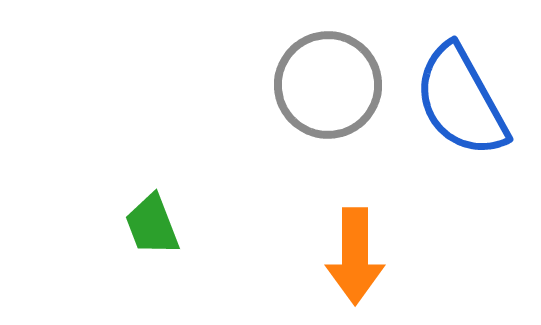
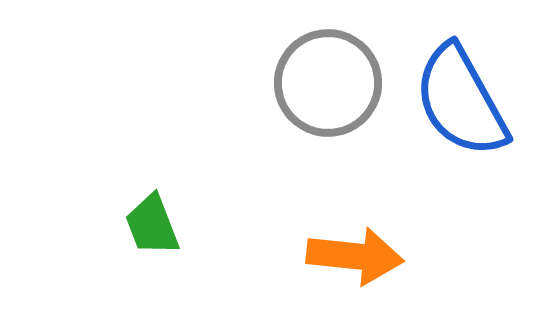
gray circle: moved 2 px up
orange arrow: rotated 84 degrees counterclockwise
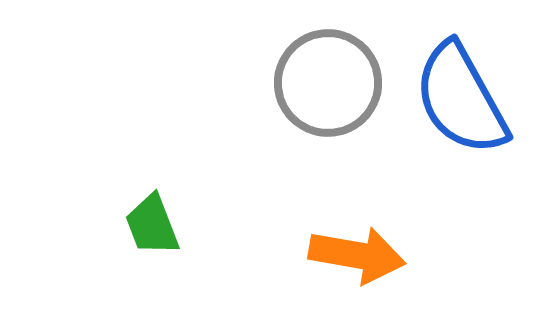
blue semicircle: moved 2 px up
orange arrow: moved 2 px right, 1 px up; rotated 4 degrees clockwise
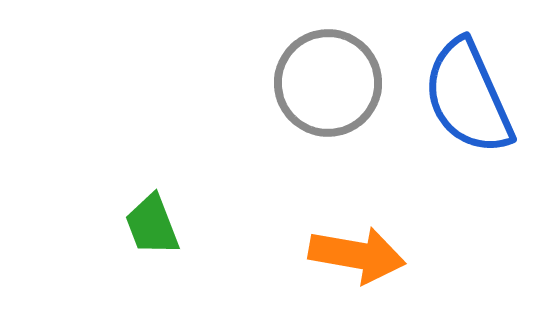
blue semicircle: moved 7 px right, 2 px up; rotated 5 degrees clockwise
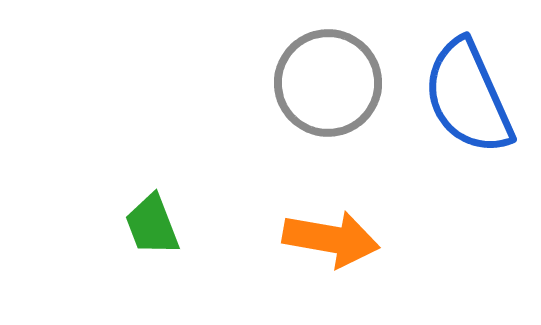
orange arrow: moved 26 px left, 16 px up
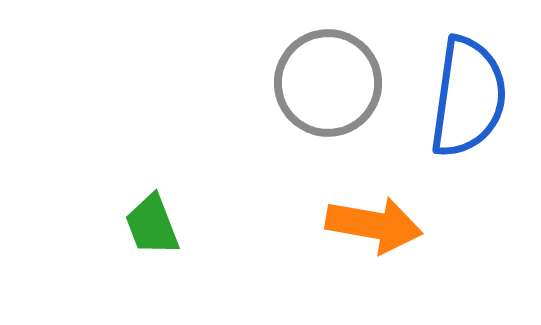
blue semicircle: rotated 148 degrees counterclockwise
orange arrow: moved 43 px right, 14 px up
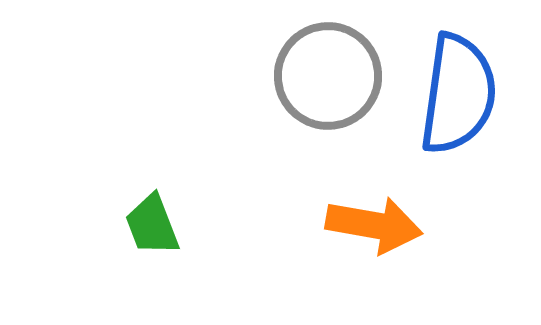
gray circle: moved 7 px up
blue semicircle: moved 10 px left, 3 px up
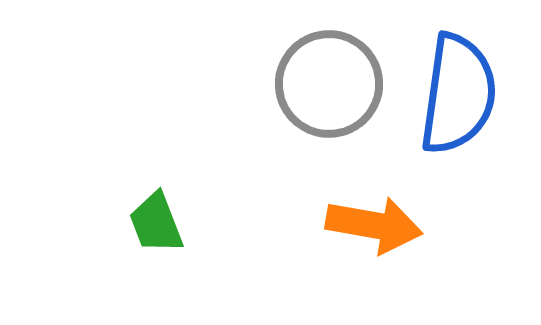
gray circle: moved 1 px right, 8 px down
green trapezoid: moved 4 px right, 2 px up
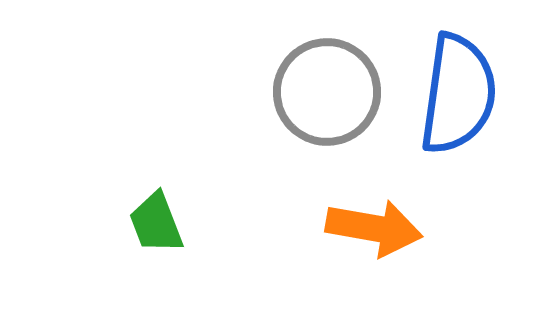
gray circle: moved 2 px left, 8 px down
orange arrow: moved 3 px down
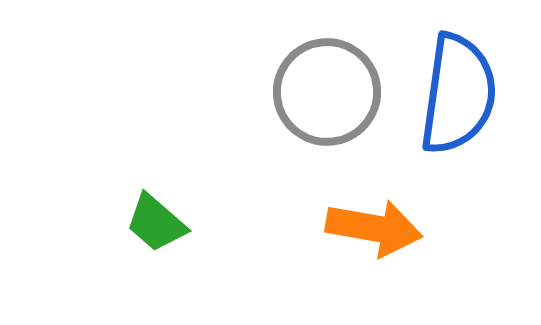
green trapezoid: rotated 28 degrees counterclockwise
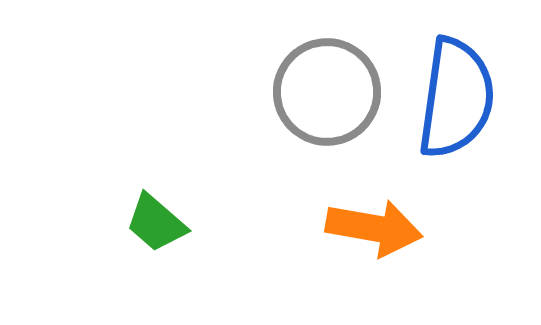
blue semicircle: moved 2 px left, 4 px down
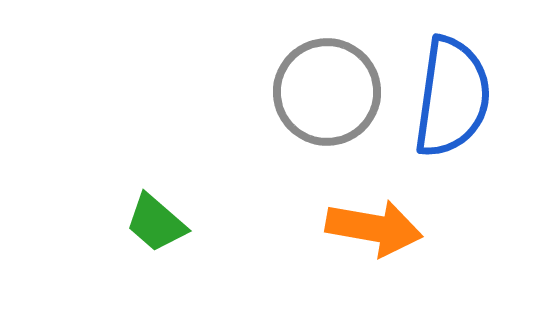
blue semicircle: moved 4 px left, 1 px up
